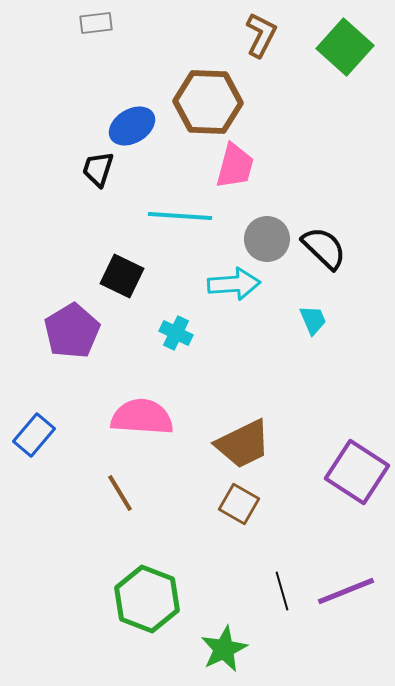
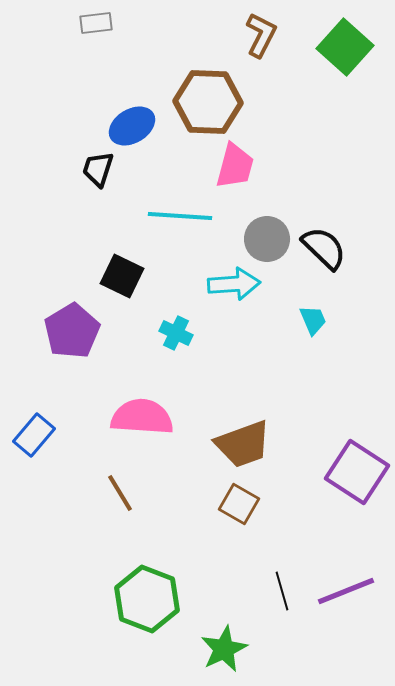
brown trapezoid: rotated 6 degrees clockwise
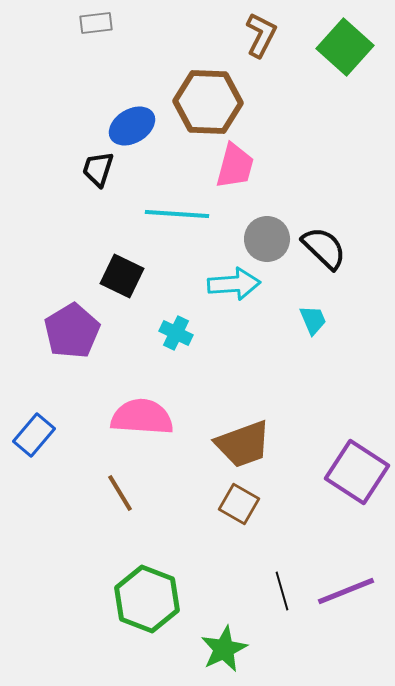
cyan line: moved 3 px left, 2 px up
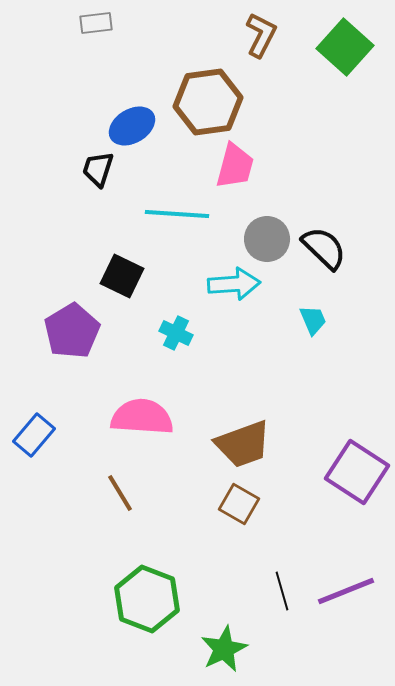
brown hexagon: rotated 10 degrees counterclockwise
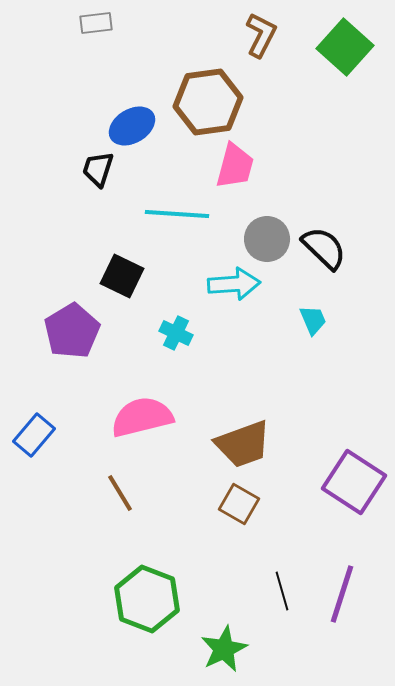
pink semicircle: rotated 18 degrees counterclockwise
purple square: moved 3 px left, 10 px down
purple line: moved 4 px left, 3 px down; rotated 50 degrees counterclockwise
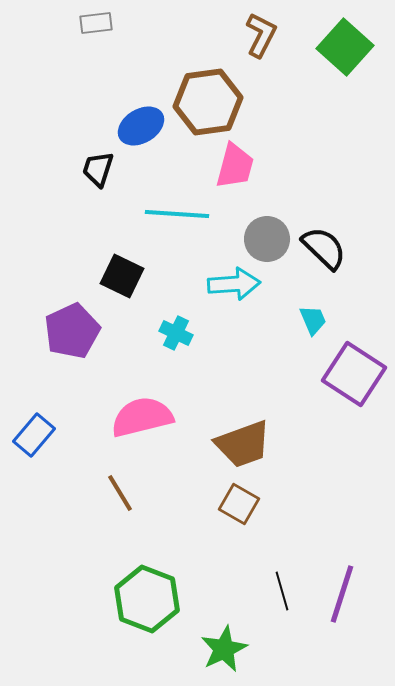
blue ellipse: moved 9 px right
purple pentagon: rotated 6 degrees clockwise
purple square: moved 108 px up
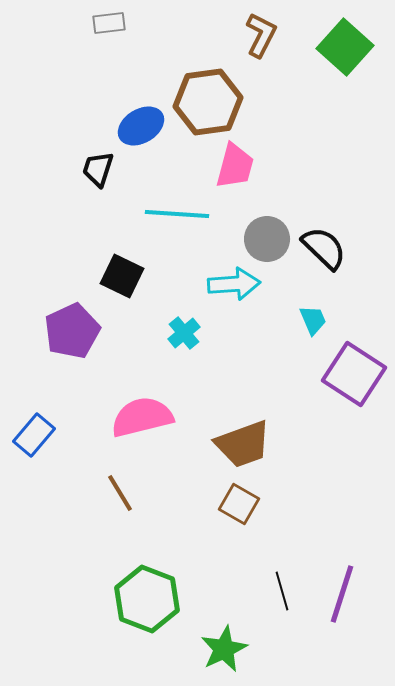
gray rectangle: moved 13 px right
cyan cross: moved 8 px right; rotated 24 degrees clockwise
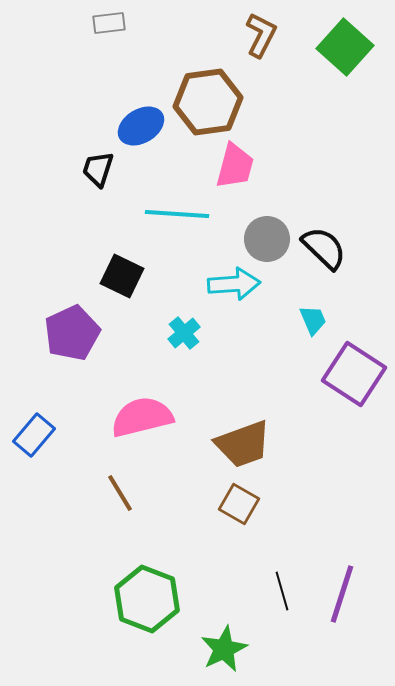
purple pentagon: moved 2 px down
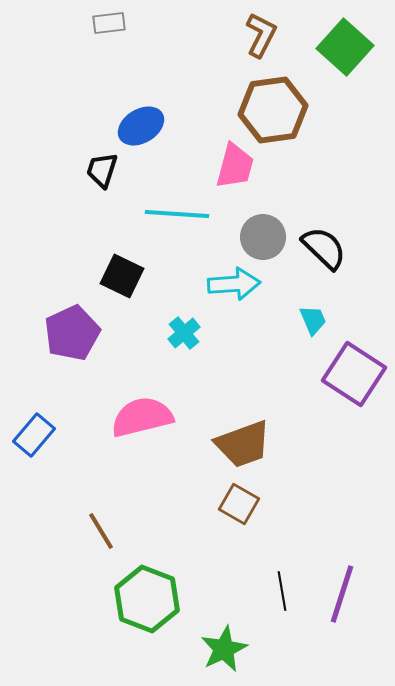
brown hexagon: moved 65 px right, 8 px down
black trapezoid: moved 4 px right, 1 px down
gray circle: moved 4 px left, 2 px up
brown line: moved 19 px left, 38 px down
black line: rotated 6 degrees clockwise
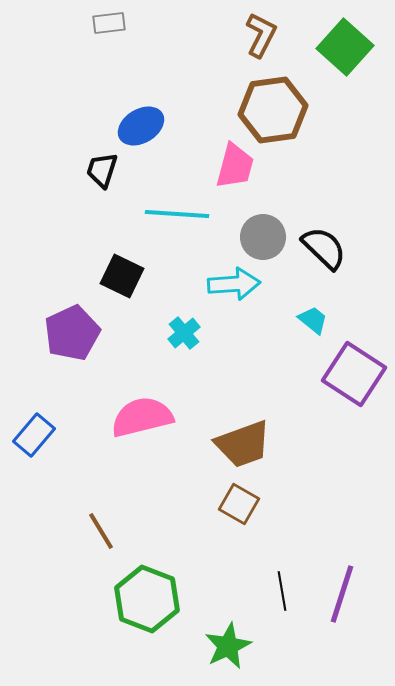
cyan trapezoid: rotated 28 degrees counterclockwise
green star: moved 4 px right, 3 px up
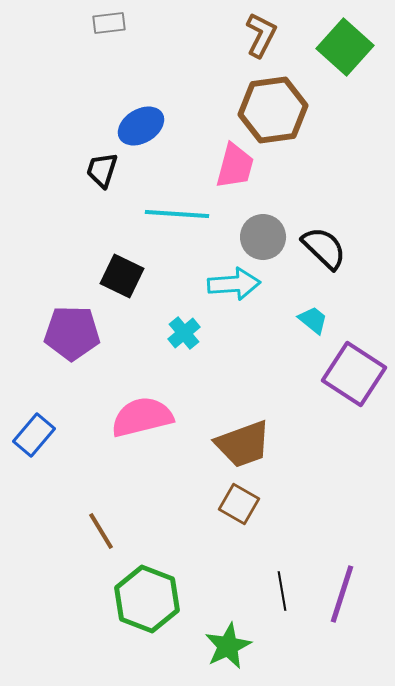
purple pentagon: rotated 26 degrees clockwise
